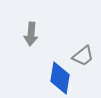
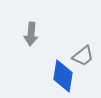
blue diamond: moved 3 px right, 2 px up
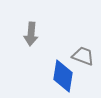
gray trapezoid: rotated 120 degrees counterclockwise
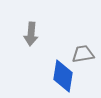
gray trapezoid: moved 2 px up; rotated 30 degrees counterclockwise
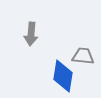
gray trapezoid: moved 2 px down; rotated 15 degrees clockwise
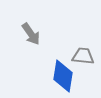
gray arrow: rotated 40 degrees counterclockwise
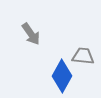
blue diamond: moved 1 px left; rotated 20 degrees clockwise
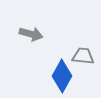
gray arrow: rotated 40 degrees counterclockwise
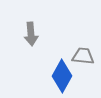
gray arrow: rotated 70 degrees clockwise
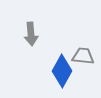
blue diamond: moved 5 px up
